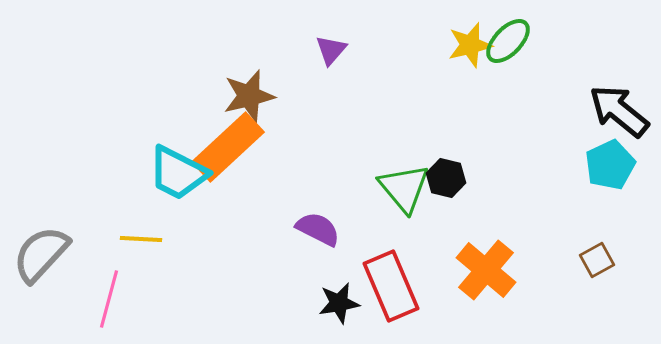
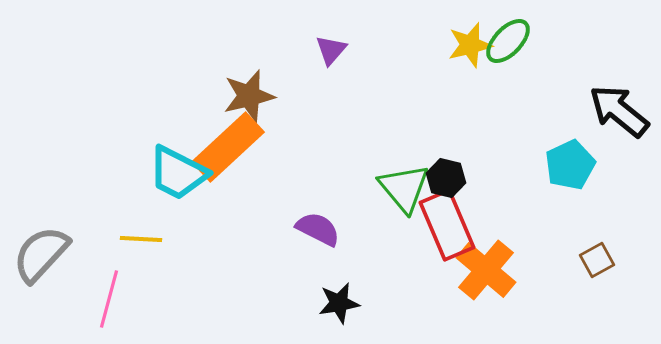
cyan pentagon: moved 40 px left
red rectangle: moved 56 px right, 61 px up
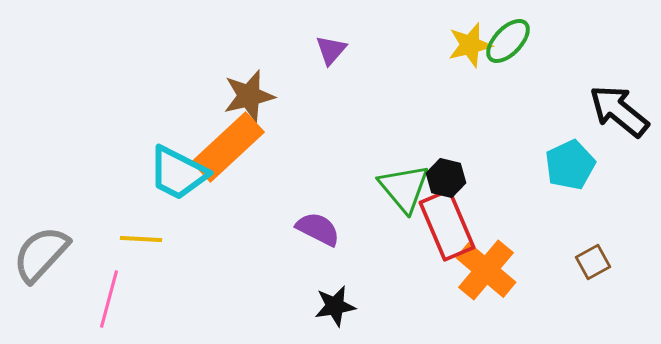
brown square: moved 4 px left, 2 px down
black star: moved 4 px left, 3 px down
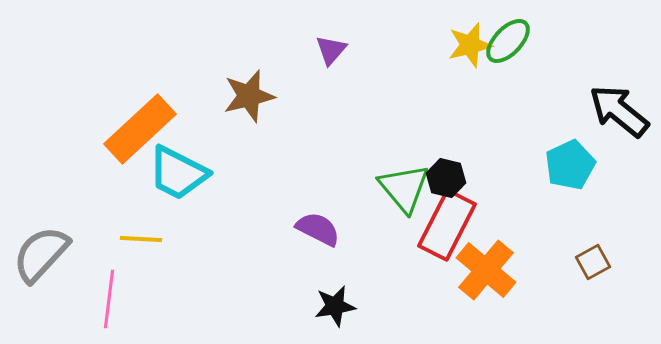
orange rectangle: moved 88 px left, 18 px up
red rectangle: rotated 50 degrees clockwise
pink line: rotated 8 degrees counterclockwise
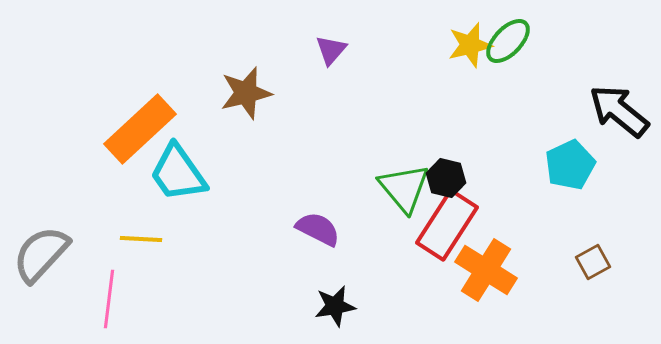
brown star: moved 3 px left, 3 px up
cyan trapezoid: rotated 28 degrees clockwise
red rectangle: rotated 6 degrees clockwise
orange cross: rotated 8 degrees counterclockwise
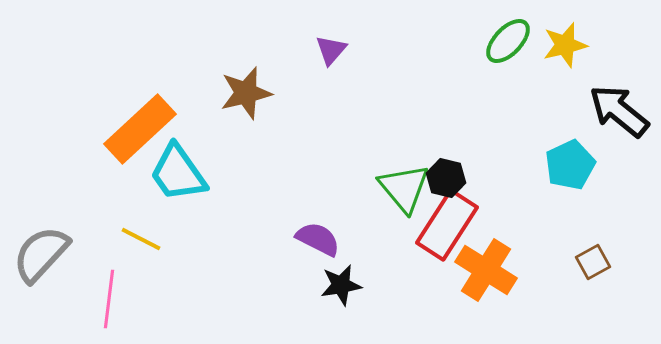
yellow star: moved 95 px right
purple semicircle: moved 10 px down
yellow line: rotated 24 degrees clockwise
black star: moved 6 px right, 21 px up
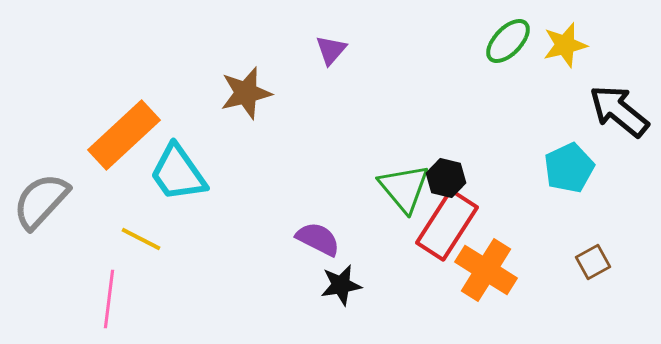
orange rectangle: moved 16 px left, 6 px down
cyan pentagon: moved 1 px left, 3 px down
gray semicircle: moved 53 px up
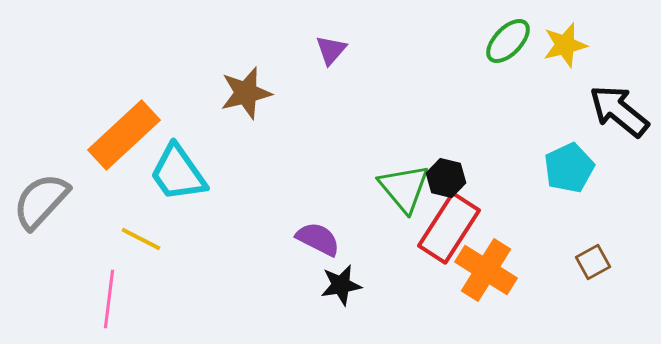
red rectangle: moved 2 px right, 3 px down
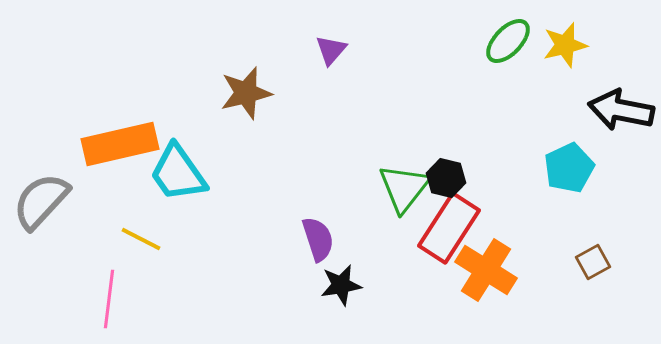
black arrow: moved 2 px right, 1 px up; rotated 28 degrees counterclockwise
orange rectangle: moved 4 px left, 9 px down; rotated 30 degrees clockwise
green triangle: rotated 18 degrees clockwise
purple semicircle: rotated 45 degrees clockwise
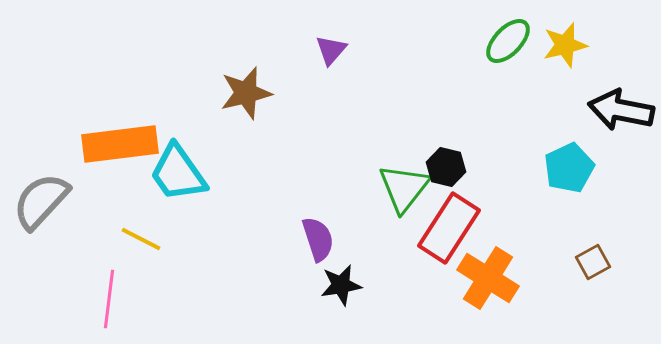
orange rectangle: rotated 6 degrees clockwise
black hexagon: moved 11 px up
orange cross: moved 2 px right, 8 px down
